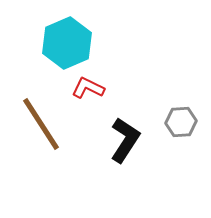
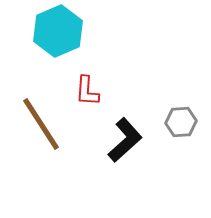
cyan hexagon: moved 9 px left, 12 px up
red L-shape: moved 1 px left, 3 px down; rotated 112 degrees counterclockwise
black L-shape: rotated 15 degrees clockwise
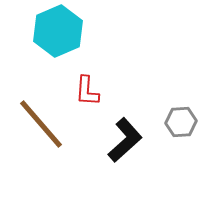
brown line: rotated 8 degrees counterclockwise
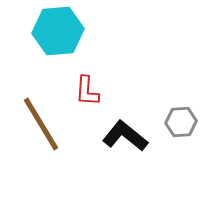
cyan hexagon: rotated 18 degrees clockwise
brown line: rotated 10 degrees clockwise
black L-shape: moved 4 px up; rotated 99 degrees counterclockwise
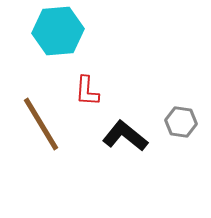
gray hexagon: rotated 12 degrees clockwise
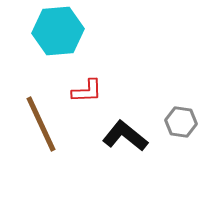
red L-shape: rotated 96 degrees counterclockwise
brown line: rotated 6 degrees clockwise
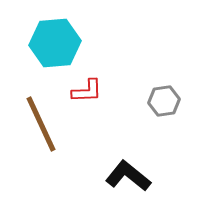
cyan hexagon: moved 3 px left, 12 px down
gray hexagon: moved 17 px left, 21 px up; rotated 16 degrees counterclockwise
black L-shape: moved 3 px right, 40 px down
